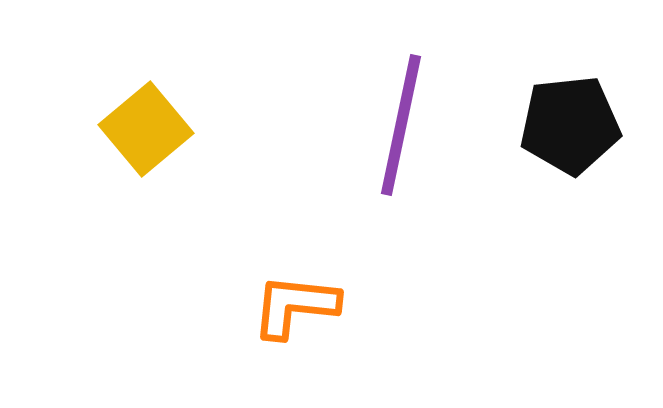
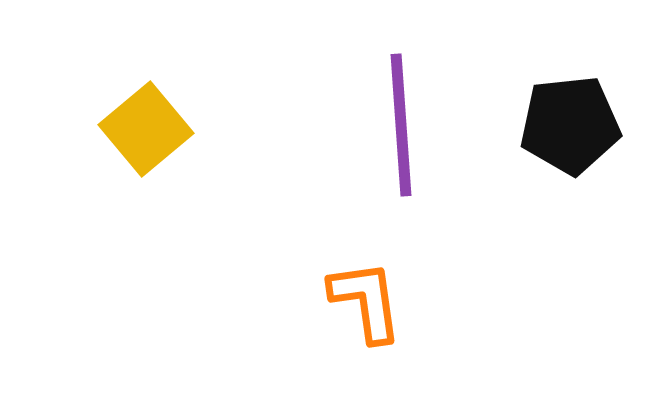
purple line: rotated 16 degrees counterclockwise
orange L-shape: moved 71 px right, 5 px up; rotated 76 degrees clockwise
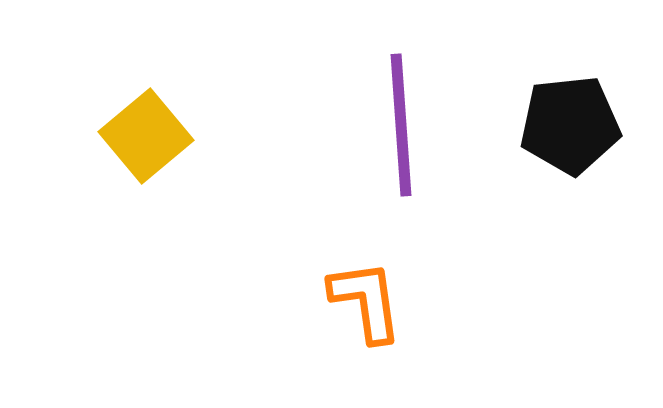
yellow square: moved 7 px down
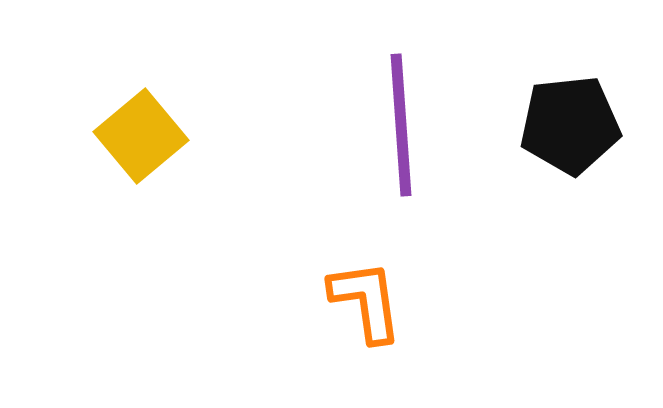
yellow square: moved 5 px left
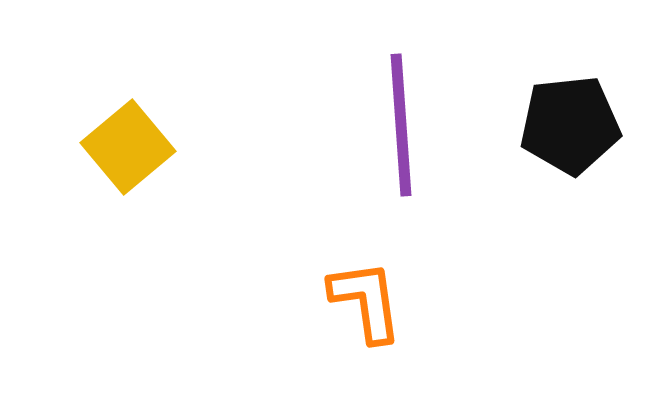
yellow square: moved 13 px left, 11 px down
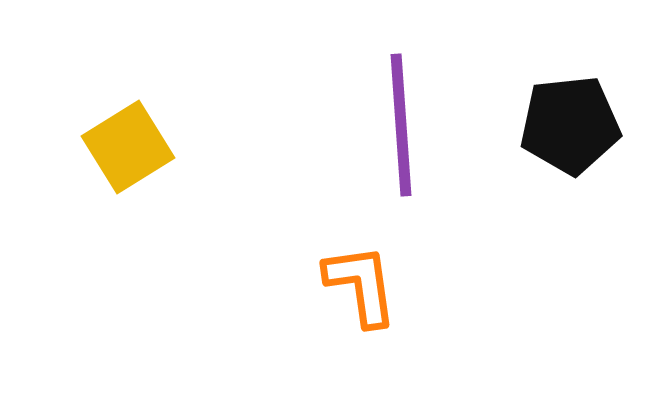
yellow square: rotated 8 degrees clockwise
orange L-shape: moved 5 px left, 16 px up
